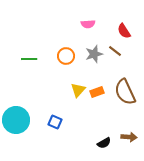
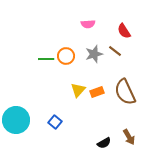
green line: moved 17 px right
blue square: rotated 16 degrees clockwise
brown arrow: rotated 56 degrees clockwise
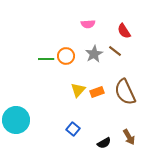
gray star: rotated 12 degrees counterclockwise
blue square: moved 18 px right, 7 px down
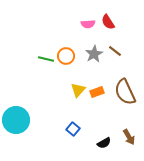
red semicircle: moved 16 px left, 9 px up
green line: rotated 14 degrees clockwise
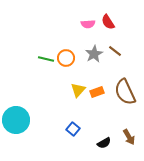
orange circle: moved 2 px down
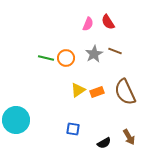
pink semicircle: rotated 64 degrees counterclockwise
brown line: rotated 16 degrees counterclockwise
green line: moved 1 px up
yellow triangle: rotated 14 degrees clockwise
blue square: rotated 32 degrees counterclockwise
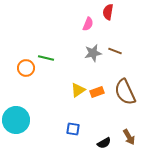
red semicircle: moved 10 px up; rotated 42 degrees clockwise
gray star: moved 1 px left, 1 px up; rotated 18 degrees clockwise
orange circle: moved 40 px left, 10 px down
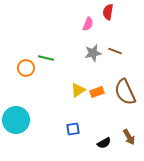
blue square: rotated 16 degrees counterclockwise
